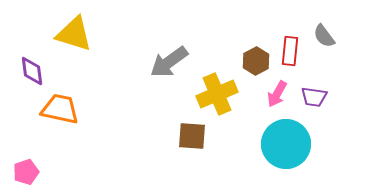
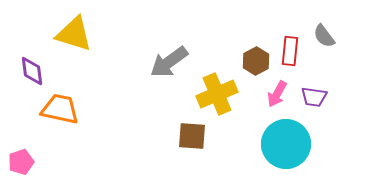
pink pentagon: moved 5 px left, 10 px up
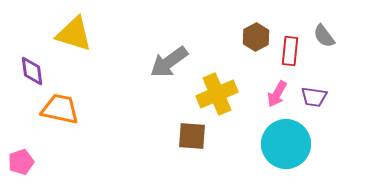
brown hexagon: moved 24 px up
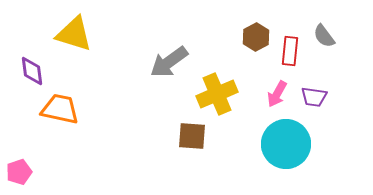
pink pentagon: moved 2 px left, 10 px down
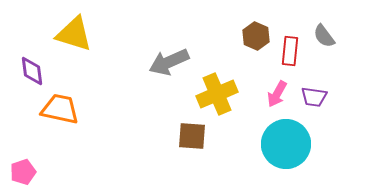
brown hexagon: moved 1 px up; rotated 8 degrees counterclockwise
gray arrow: rotated 12 degrees clockwise
pink pentagon: moved 4 px right
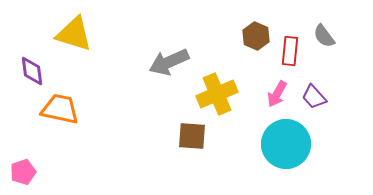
purple trapezoid: rotated 40 degrees clockwise
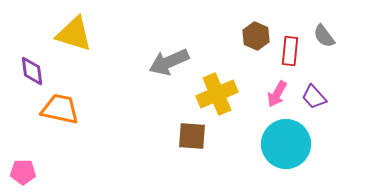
pink pentagon: rotated 20 degrees clockwise
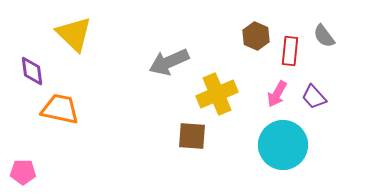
yellow triangle: rotated 27 degrees clockwise
cyan circle: moved 3 px left, 1 px down
